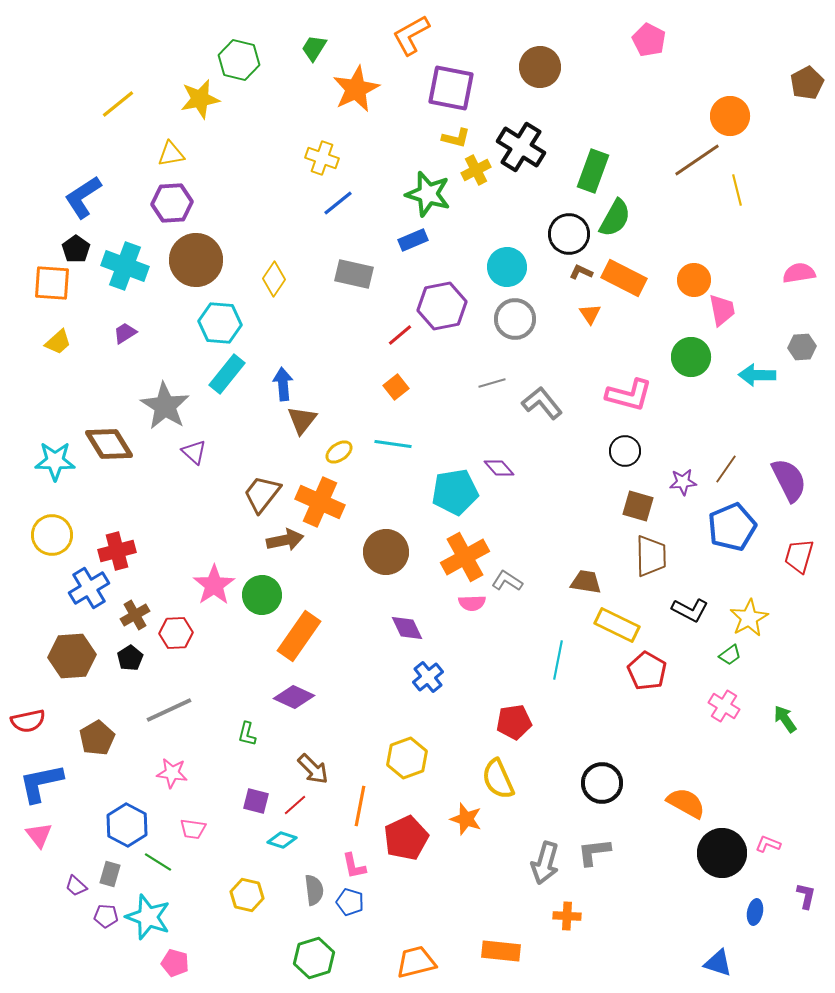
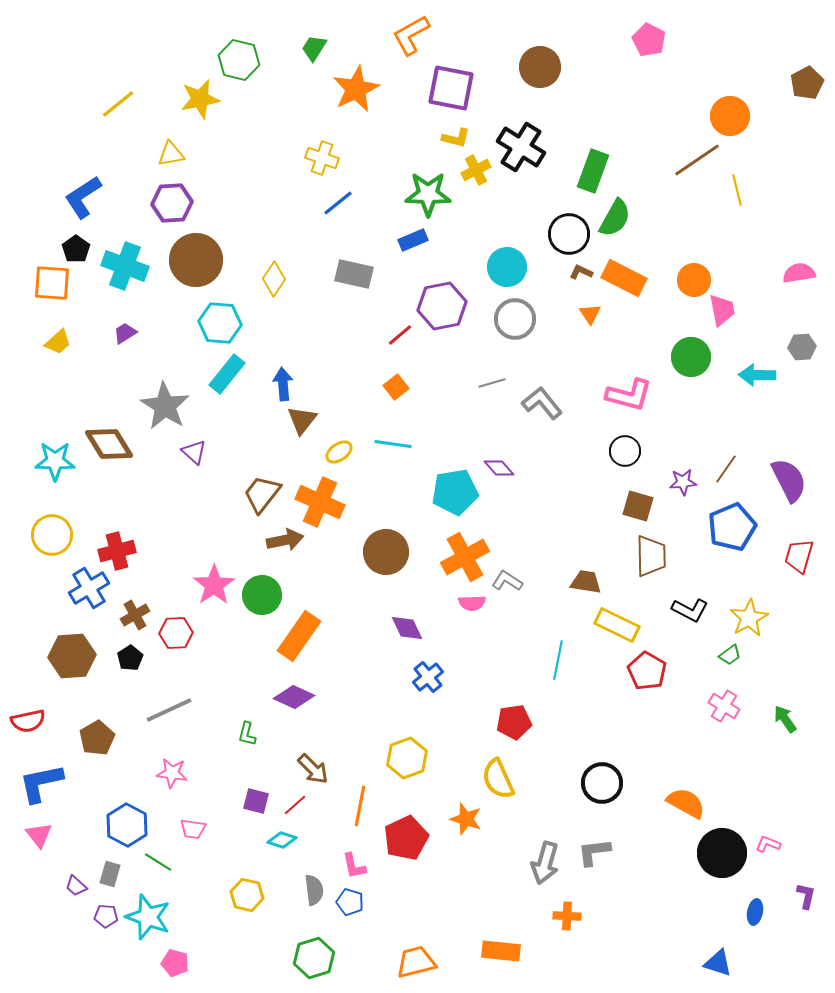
green star at (428, 194): rotated 15 degrees counterclockwise
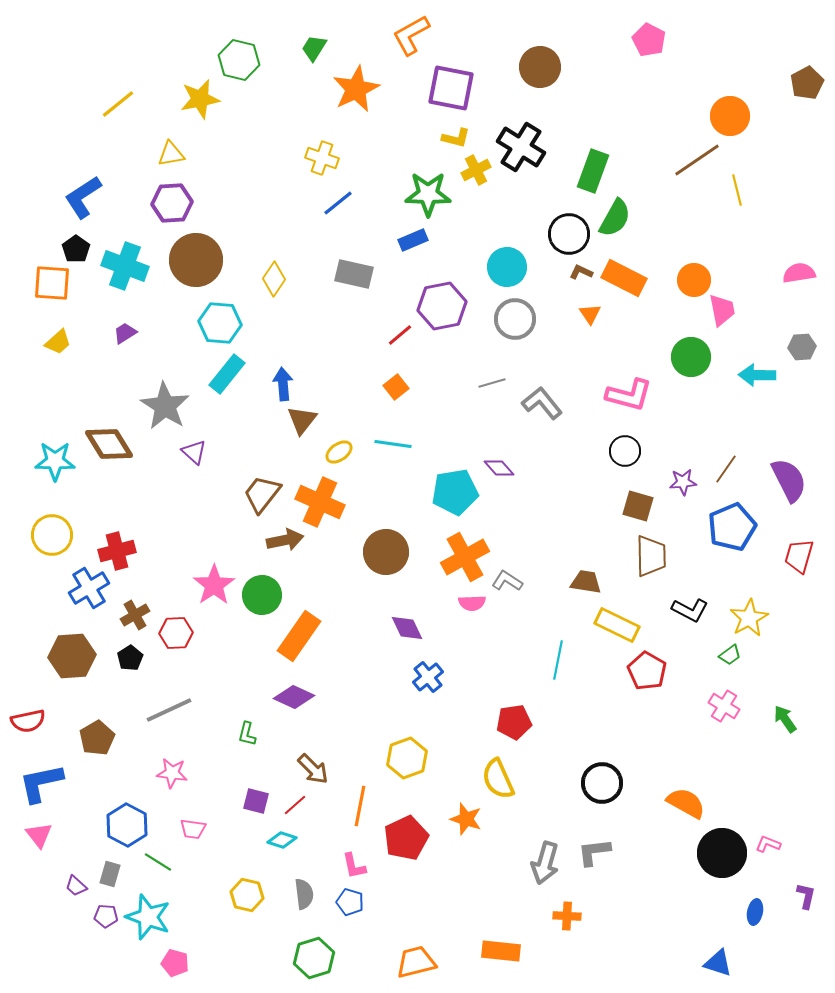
gray semicircle at (314, 890): moved 10 px left, 4 px down
